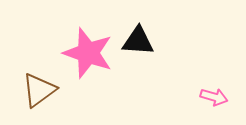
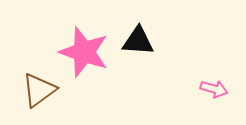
pink star: moved 4 px left, 1 px up
pink arrow: moved 8 px up
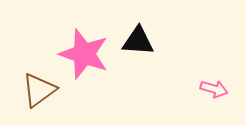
pink star: moved 2 px down
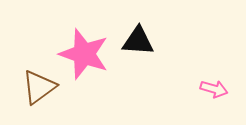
brown triangle: moved 3 px up
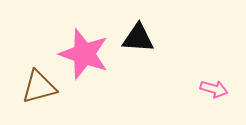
black triangle: moved 3 px up
brown triangle: rotated 21 degrees clockwise
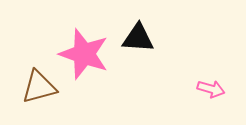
pink arrow: moved 3 px left
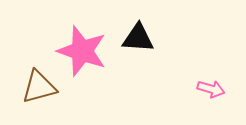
pink star: moved 2 px left, 3 px up
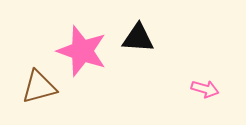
pink arrow: moved 6 px left
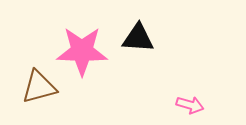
pink star: rotated 18 degrees counterclockwise
pink arrow: moved 15 px left, 16 px down
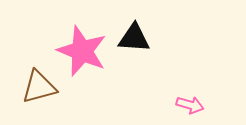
black triangle: moved 4 px left
pink star: rotated 21 degrees clockwise
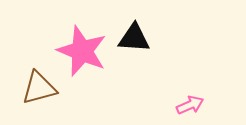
brown triangle: moved 1 px down
pink arrow: rotated 40 degrees counterclockwise
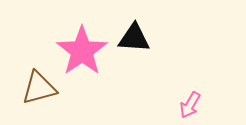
pink star: rotated 15 degrees clockwise
pink arrow: rotated 144 degrees clockwise
